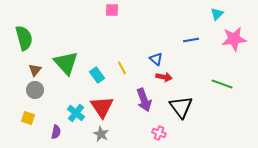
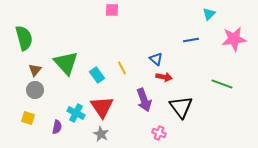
cyan triangle: moved 8 px left
cyan cross: rotated 12 degrees counterclockwise
purple semicircle: moved 1 px right, 5 px up
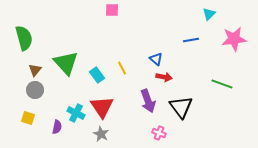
purple arrow: moved 4 px right, 1 px down
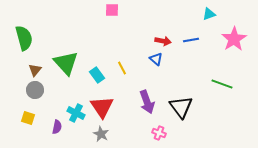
cyan triangle: rotated 24 degrees clockwise
pink star: rotated 25 degrees counterclockwise
red arrow: moved 1 px left, 36 px up
purple arrow: moved 1 px left, 1 px down
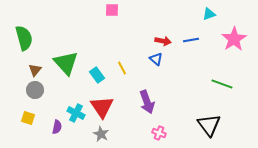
black triangle: moved 28 px right, 18 px down
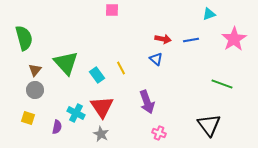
red arrow: moved 2 px up
yellow line: moved 1 px left
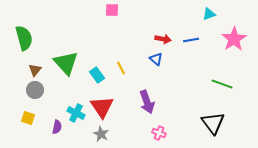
black triangle: moved 4 px right, 2 px up
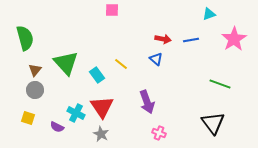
green semicircle: moved 1 px right
yellow line: moved 4 px up; rotated 24 degrees counterclockwise
green line: moved 2 px left
purple semicircle: rotated 104 degrees clockwise
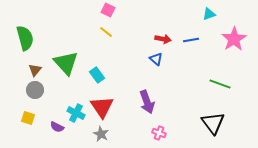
pink square: moved 4 px left; rotated 24 degrees clockwise
yellow line: moved 15 px left, 32 px up
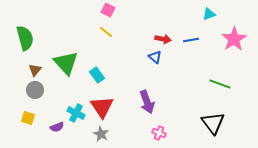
blue triangle: moved 1 px left, 2 px up
purple semicircle: rotated 48 degrees counterclockwise
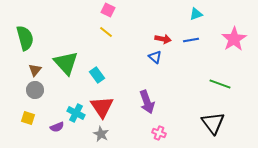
cyan triangle: moved 13 px left
